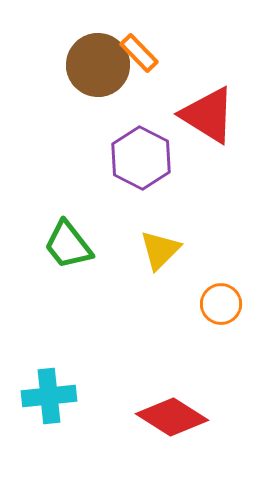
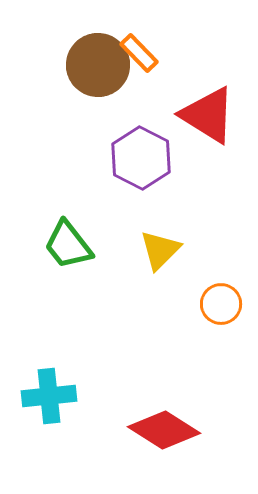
red diamond: moved 8 px left, 13 px down
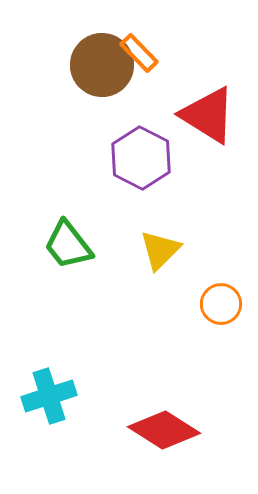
brown circle: moved 4 px right
cyan cross: rotated 12 degrees counterclockwise
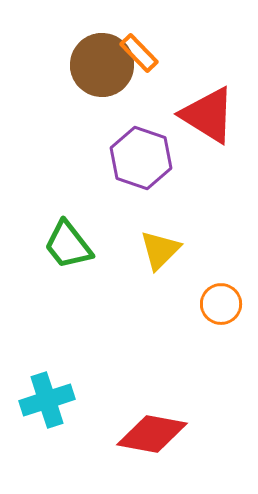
purple hexagon: rotated 8 degrees counterclockwise
cyan cross: moved 2 px left, 4 px down
red diamond: moved 12 px left, 4 px down; rotated 22 degrees counterclockwise
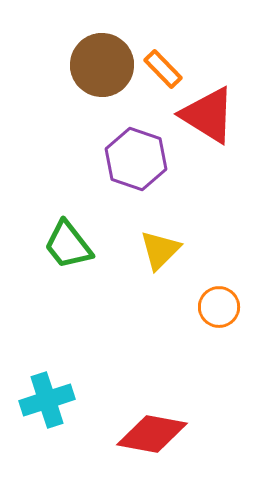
orange rectangle: moved 24 px right, 16 px down
purple hexagon: moved 5 px left, 1 px down
orange circle: moved 2 px left, 3 px down
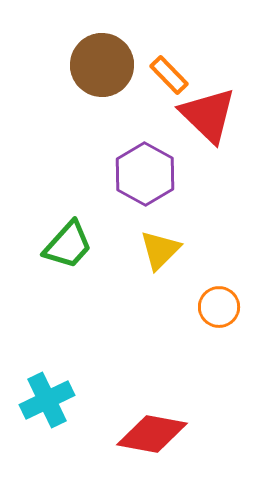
orange rectangle: moved 6 px right, 6 px down
red triangle: rotated 12 degrees clockwise
purple hexagon: moved 9 px right, 15 px down; rotated 10 degrees clockwise
green trapezoid: rotated 100 degrees counterclockwise
cyan cross: rotated 8 degrees counterclockwise
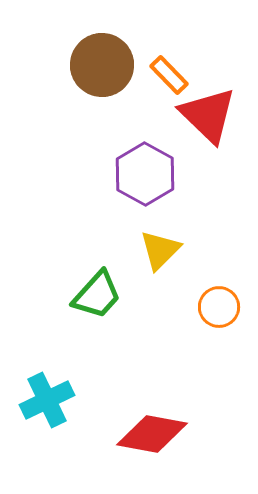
green trapezoid: moved 29 px right, 50 px down
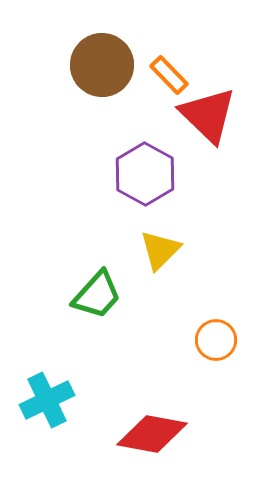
orange circle: moved 3 px left, 33 px down
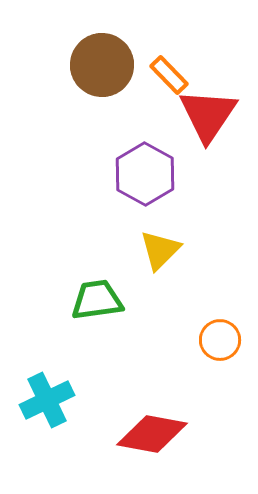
red triangle: rotated 20 degrees clockwise
green trapezoid: moved 5 px down; rotated 140 degrees counterclockwise
orange circle: moved 4 px right
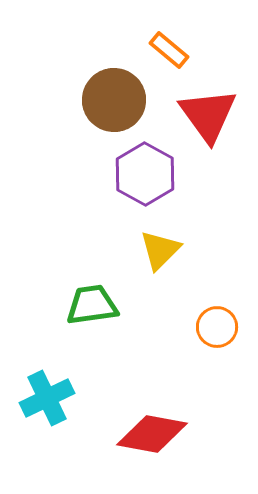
brown circle: moved 12 px right, 35 px down
orange rectangle: moved 25 px up; rotated 6 degrees counterclockwise
red triangle: rotated 10 degrees counterclockwise
green trapezoid: moved 5 px left, 5 px down
orange circle: moved 3 px left, 13 px up
cyan cross: moved 2 px up
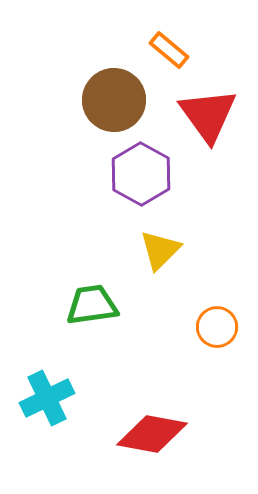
purple hexagon: moved 4 px left
